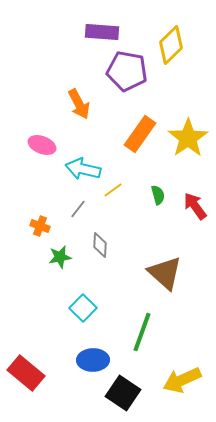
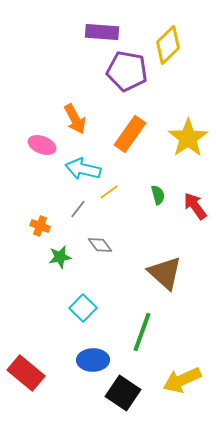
yellow diamond: moved 3 px left
orange arrow: moved 4 px left, 15 px down
orange rectangle: moved 10 px left
yellow line: moved 4 px left, 2 px down
gray diamond: rotated 40 degrees counterclockwise
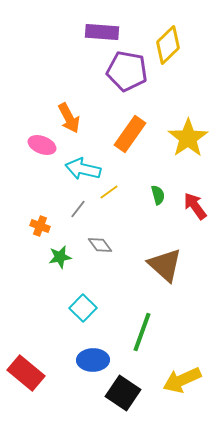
orange arrow: moved 6 px left, 1 px up
brown triangle: moved 8 px up
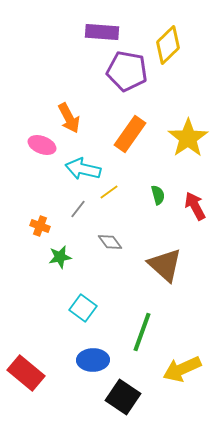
red arrow: rotated 8 degrees clockwise
gray diamond: moved 10 px right, 3 px up
cyan square: rotated 8 degrees counterclockwise
yellow arrow: moved 11 px up
black square: moved 4 px down
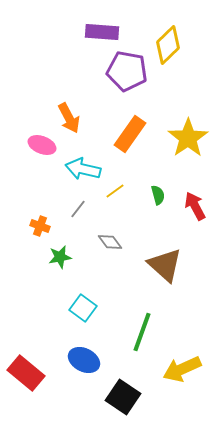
yellow line: moved 6 px right, 1 px up
blue ellipse: moved 9 px left; rotated 28 degrees clockwise
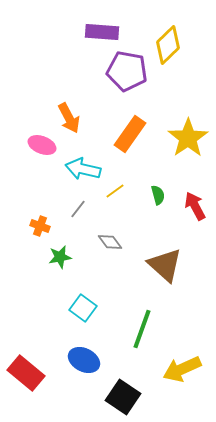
green line: moved 3 px up
